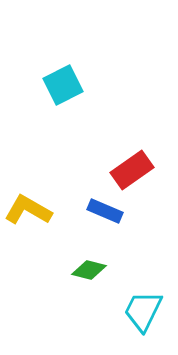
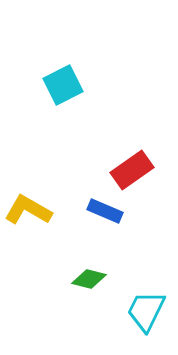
green diamond: moved 9 px down
cyan trapezoid: moved 3 px right
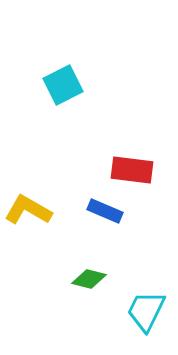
red rectangle: rotated 42 degrees clockwise
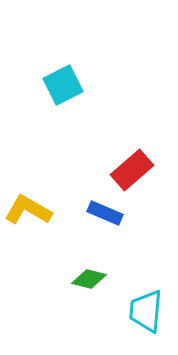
red rectangle: rotated 48 degrees counterclockwise
blue rectangle: moved 2 px down
cyan trapezoid: rotated 21 degrees counterclockwise
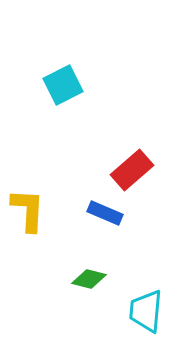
yellow L-shape: rotated 63 degrees clockwise
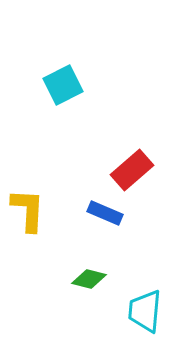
cyan trapezoid: moved 1 px left
